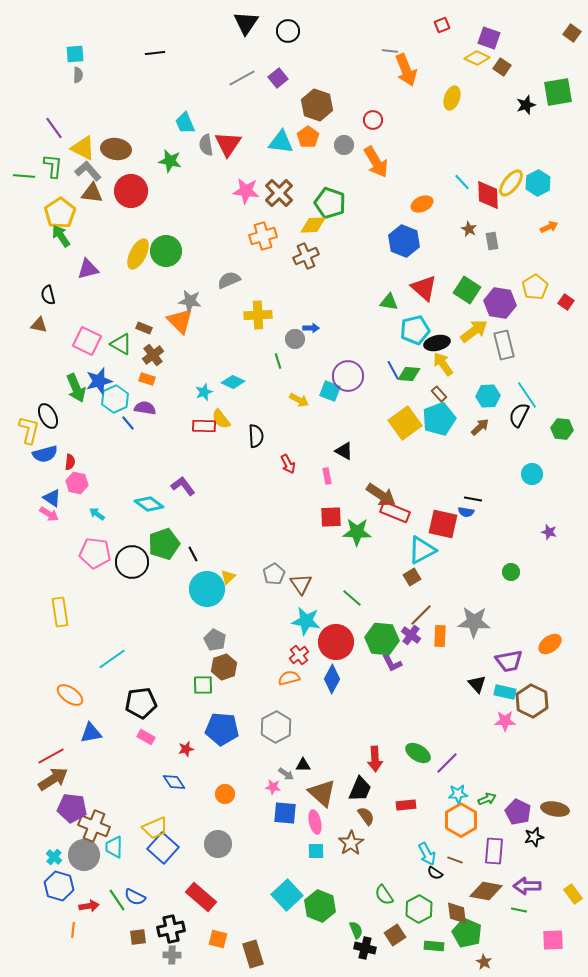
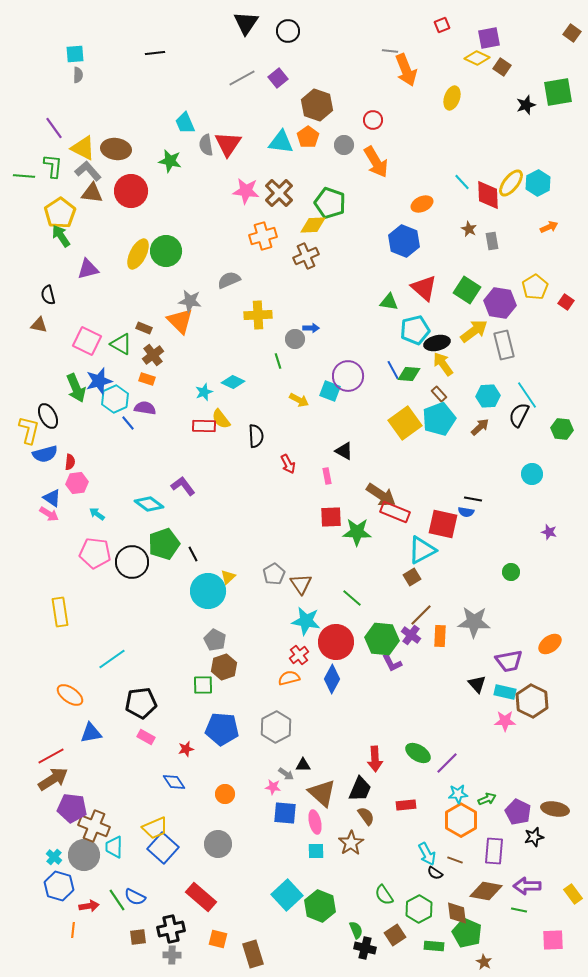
purple square at (489, 38): rotated 30 degrees counterclockwise
pink hexagon at (77, 483): rotated 20 degrees counterclockwise
cyan circle at (207, 589): moved 1 px right, 2 px down
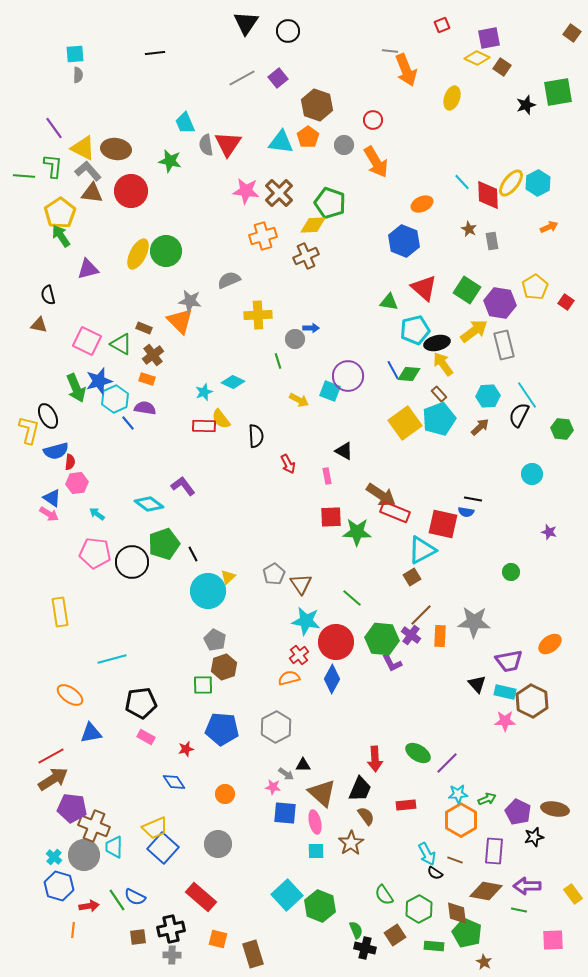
blue semicircle at (45, 454): moved 11 px right, 3 px up
cyan line at (112, 659): rotated 20 degrees clockwise
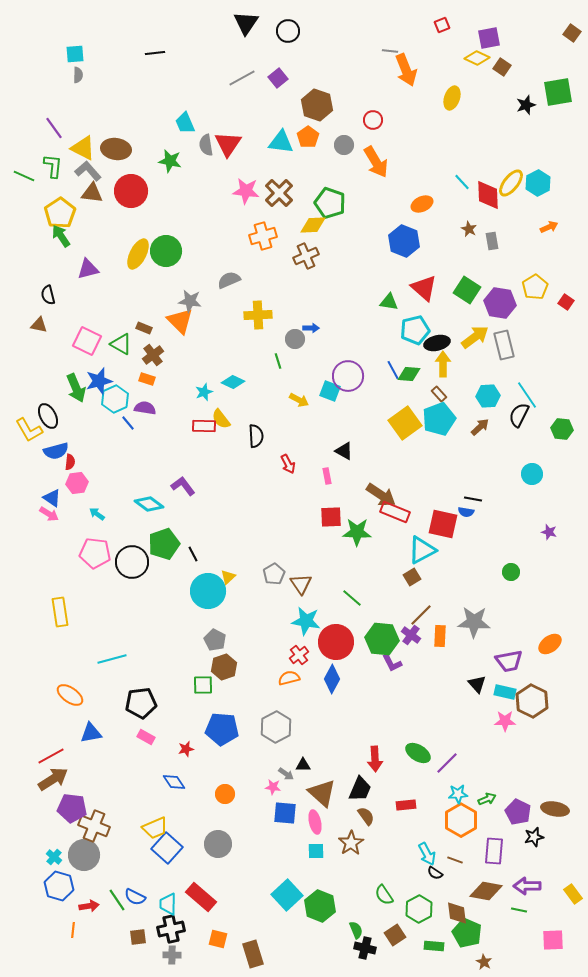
green line at (24, 176): rotated 20 degrees clockwise
yellow arrow at (474, 331): moved 1 px right, 6 px down
yellow arrow at (443, 364): rotated 35 degrees clockwise
yellow L-shape at (29, 430): rotated 136 degrees clockwise
cyan trapezoid at (114, 847): moved 54 px right, 57 px down
blue square at (163, 848): moved 4 px right
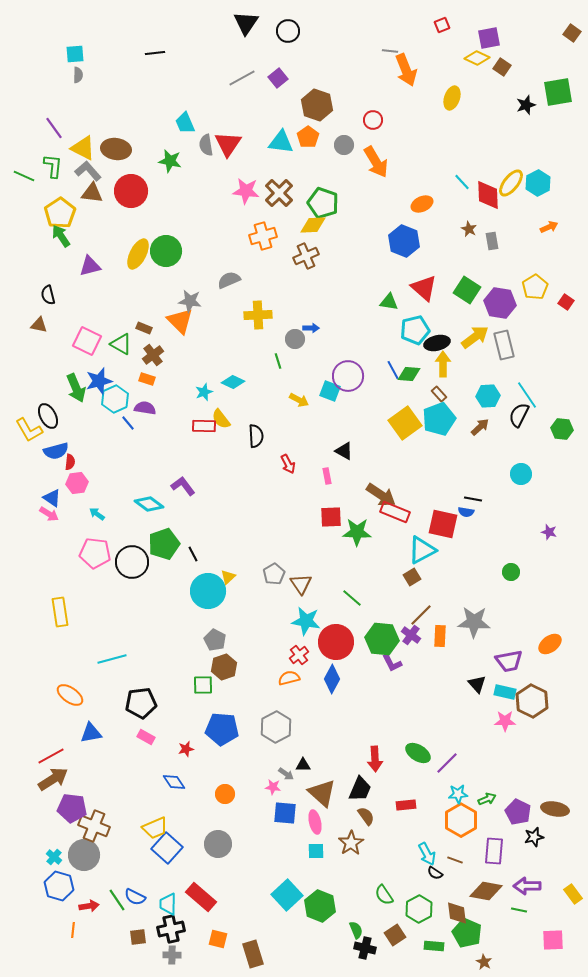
green pentagon at (330, 203): moved 7 px left
purple triangle at (88, 269): moved 2 px right, 3 px up
cyan circle at (532, 474): moved 11 px left
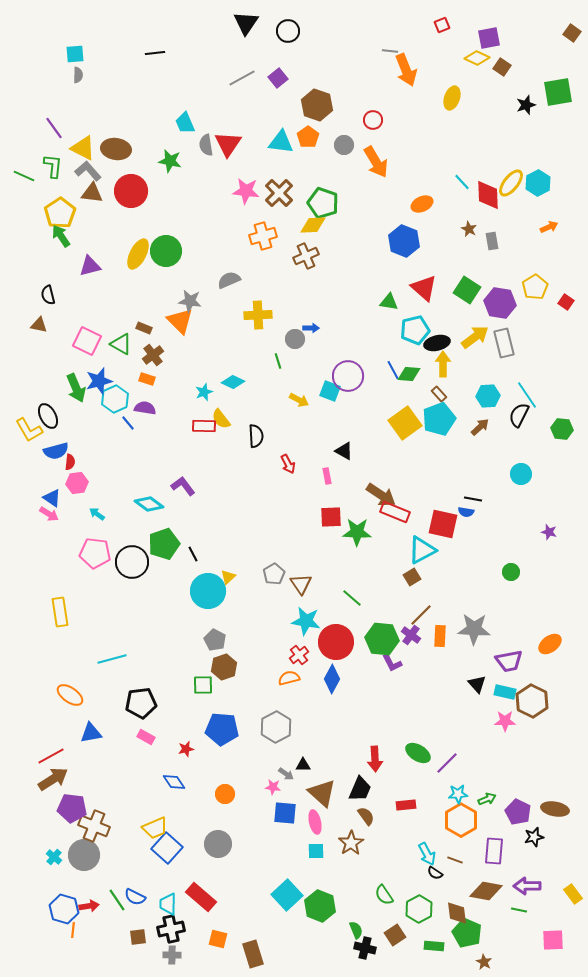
gray rectangle at (504, 345): moved 2 px up
gray star at (474, 622): moved 7 px down
blue hexagon at (59, 886): moved 5 px right, 23 px down
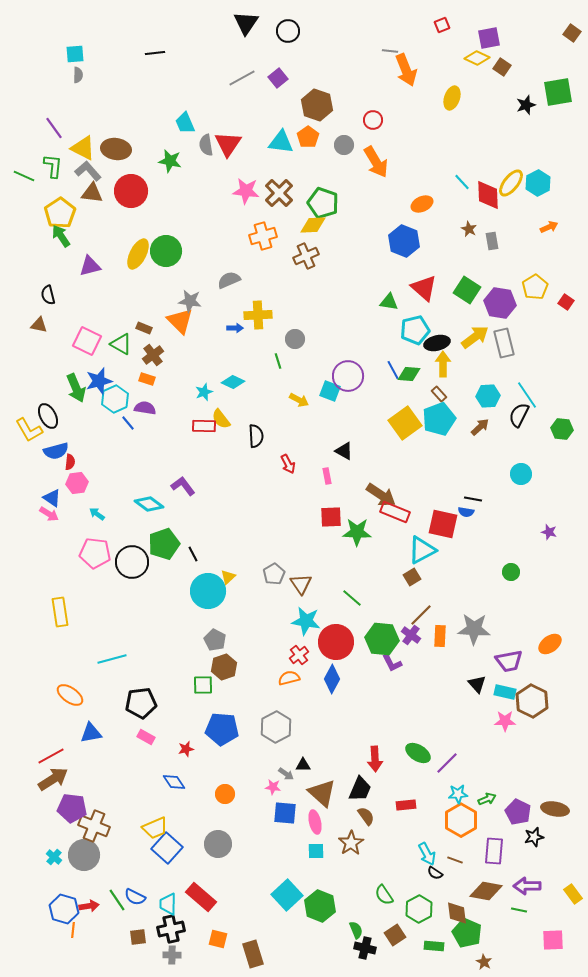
blue arrow at (311, 328): moved 76 px left
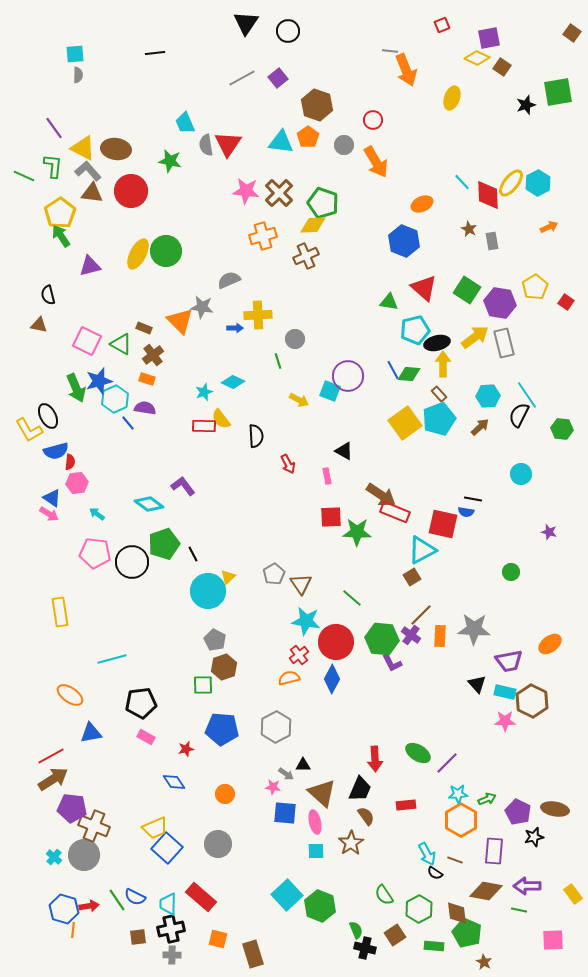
gray star at (190, 301): moved 12 px right, 6 px down
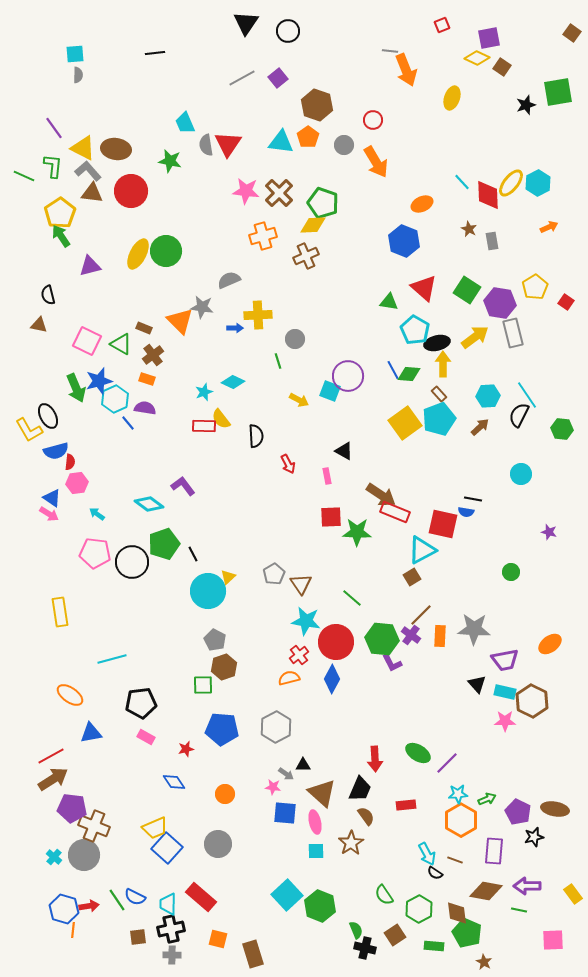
cyan pentagon at (415, 330): rotated 28 degrees counterclockwise
gray rectangle at (504, 343): moved 9 px right, 10 px up
purple trapezoid at (509, 661): moved 4 px left, 1 px up
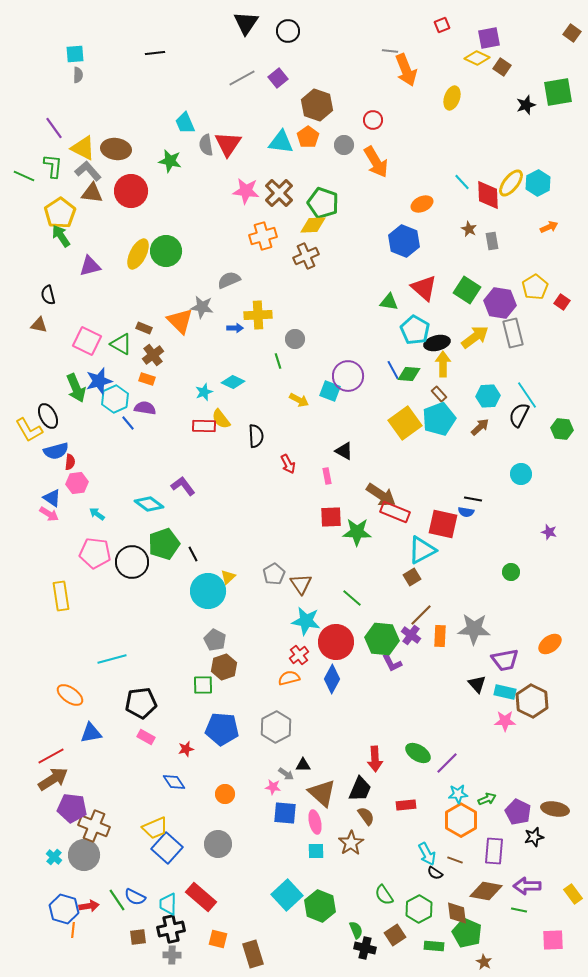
red square at (566, 302): moved 4 px left
yellow rectangle at (60, 612): moved 1 px right, 16 px up
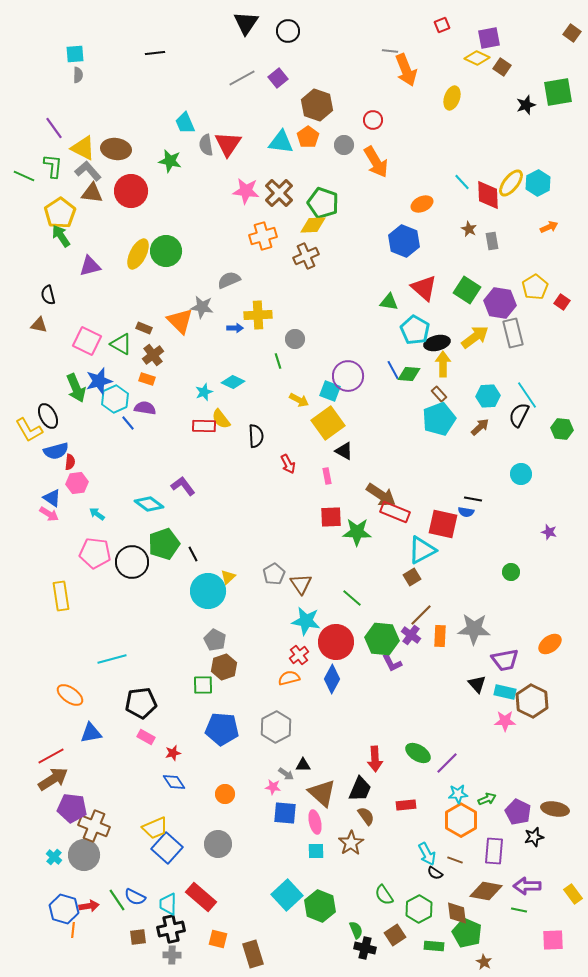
yellow square at (405, 423): moved 77 px left
red star at (186, 749): moved 13 px left, 4 px down
